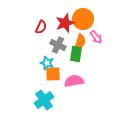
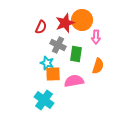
orange circle: moved 1 px left, 1 px down
pink arrow: rotated 40 degrees clockwise
orange semicircle: moved 18 px right, 24 px down
cyan cross: rotated 18 degrees counterclockwise
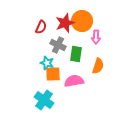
orange circle: moved 1 px down
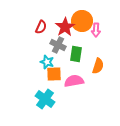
red star: moved 4 px down; rotated 12 degrees counterclockwise
pink arrow: moved 7 px up
cyan star: moved 1 px up
orange square: moved 1 px right
cyan cross: moved 1 px right, 1 px up
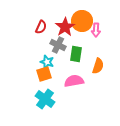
orange square: moved 10 px left; rotated 14 degrees counterclockwise
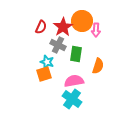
red star: moved 2 px left
cyan cross: moved 27 px right
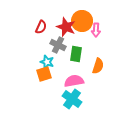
red star: moved 3 px right; rotated 18 degrees counterclockwise
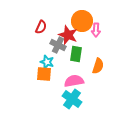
red star: moved 2 px right, 8 px down
orange square: rotated 21 degrees clockwise
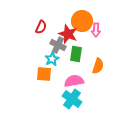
red star: moved 1 px up
cyan star: moved 5 px right, 3 px up; rotated 24 degrees clockwise
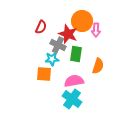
cyan star: rotated 24 degrees clockwise
